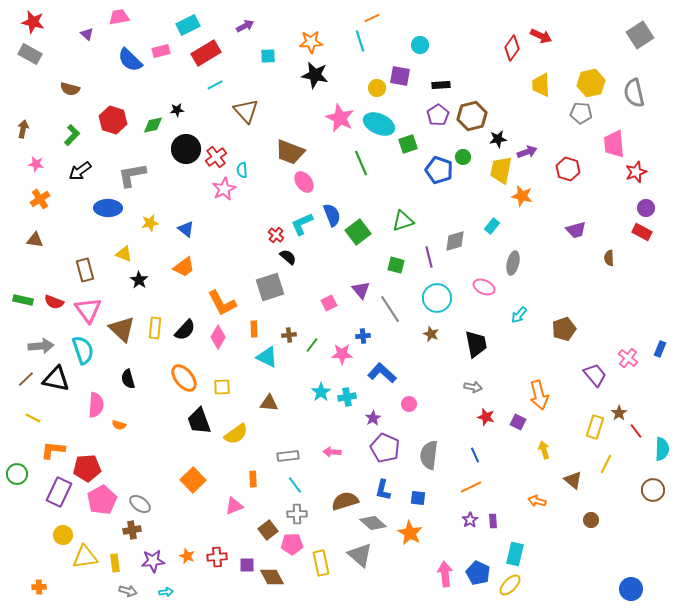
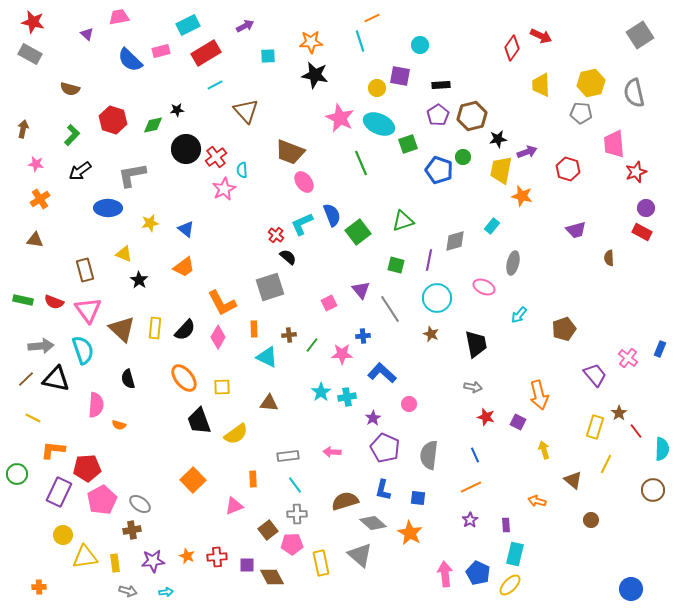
purple line at (429, 257): moved 3 px down; rotated 25 degrees clockwise
purple rectangle at (493, 521): moved 13 px right, 4 px down
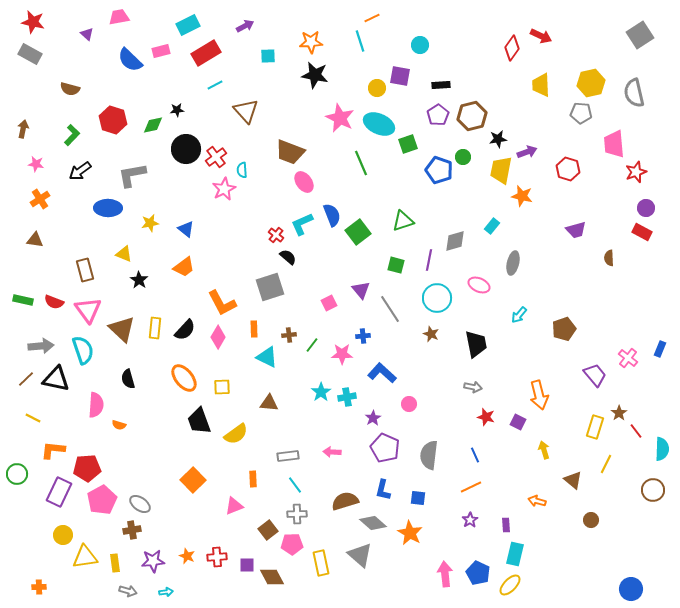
pink ellipse at (484, 287): moved 5 px left, 2 px up
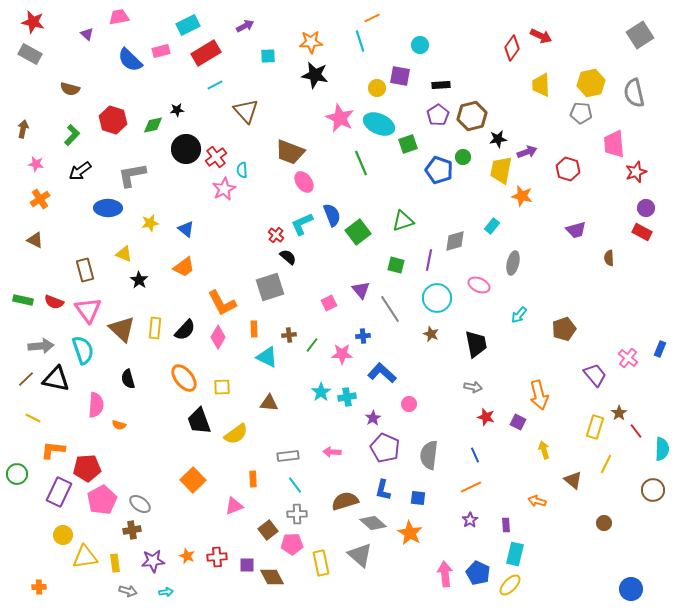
brown triangle at (35, 240): rotated 18 degrees clockwise
brown circle at (591, 520): moved 13 px right, 3 px down
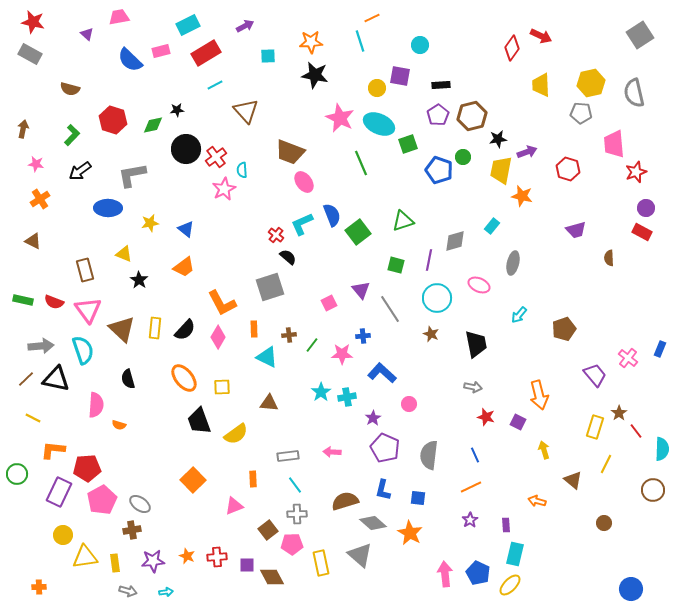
brown triangle at (35, 240): moved 2 px left, 1 px down
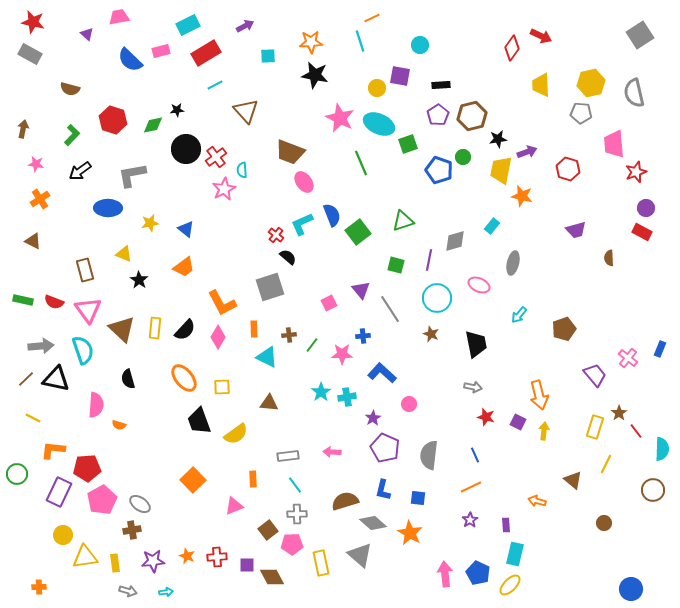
yellow arrow at (544, 450): moved 19 px up; rotated 24 degrees clockwise
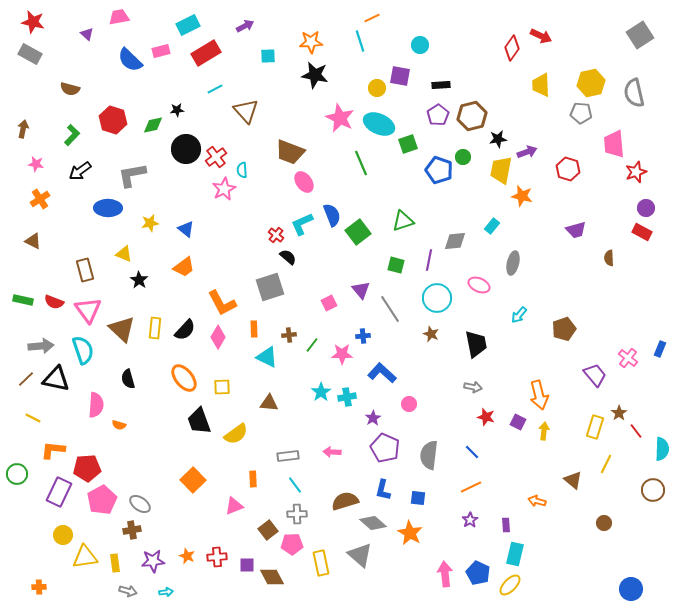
cyan line at (215, 85): moved 4 px down
gray diamond at (455, 241): rotated 10 degrees clockwise
blue line at (475, 455): moved 3 px left, 3 px up; rotated 21 degrees counterclockwise
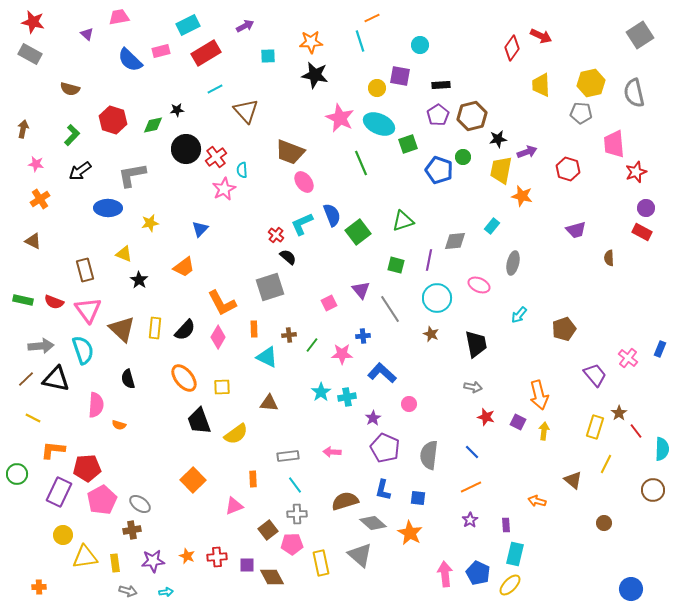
blue triangle at (186, 229): moved 14 px right; rotated 36 degrees clockwise
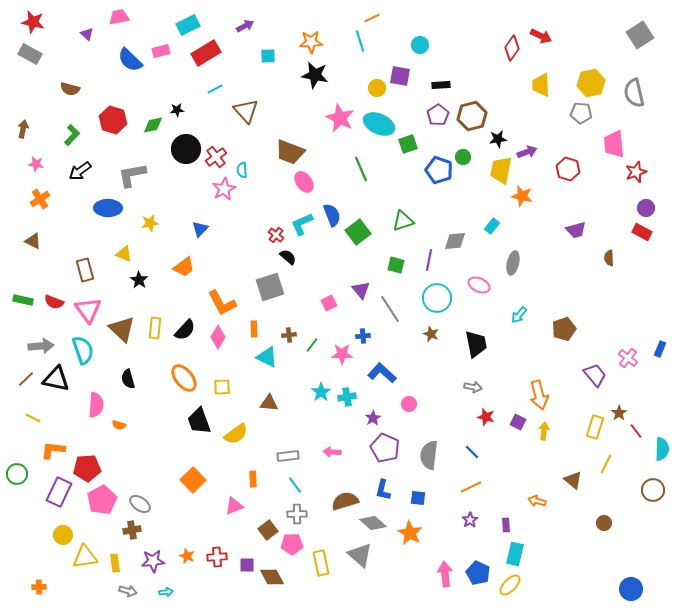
green line at (361, 163): moved 6 px down
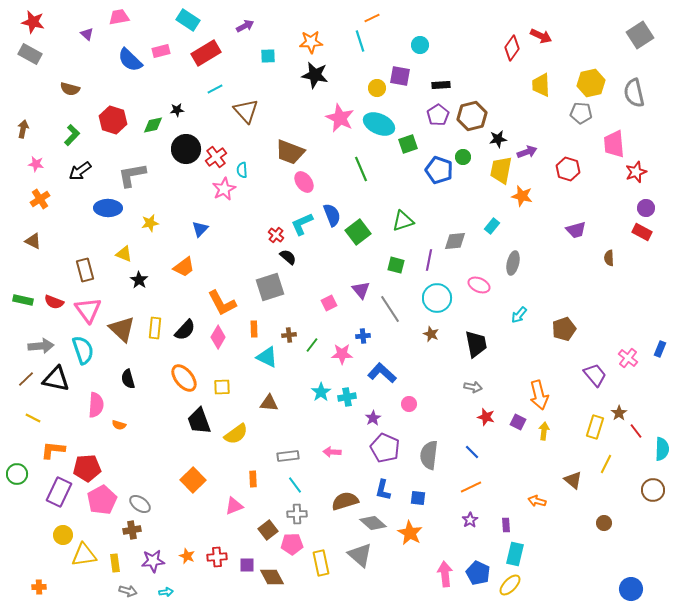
cyan rectangle at (188, 25): moved 5 px up; rotated 60 degrees clockwise
yellow triangle at (85, 557): moved 1 px left, 2 px up
